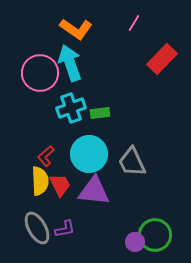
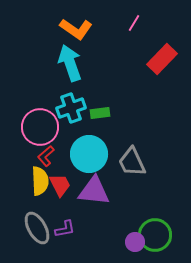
pink circle: moved 54 px down
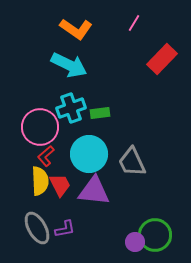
cyan arrow: moved 1 px left, 2 px down; rotated 135 degrees clockwise
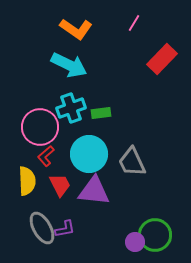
green rectangle: moved 1 px right
yellow semicircle: moved 13 px left
gray ellipse: moved 5 px right
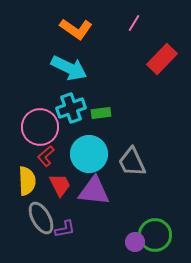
cyan arrow: moved 3 px down
gray ellipse: moved 1 px left, 10 px up
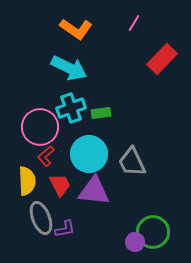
gray ellipse: rotated 8 degrees clockwise
green circle: moved 2 px left, 3 px up
